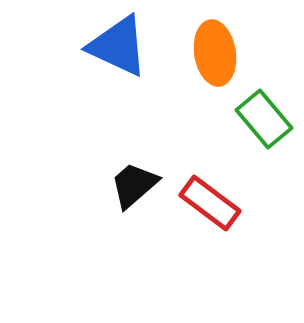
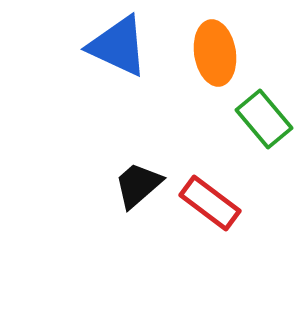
black trapezoid: moved 4 px right
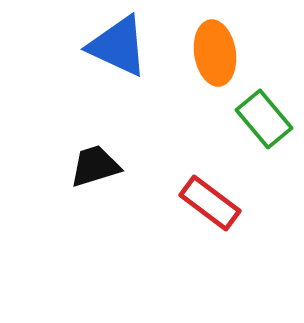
black trapezoid: moved 43 px left, 19 px up; rotated 24 degrees clockwise
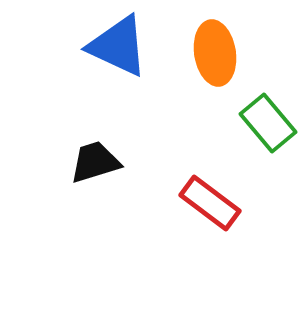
green rectangle: moved 4 px right, 4 px down
black trapezoid: moved 4 px up
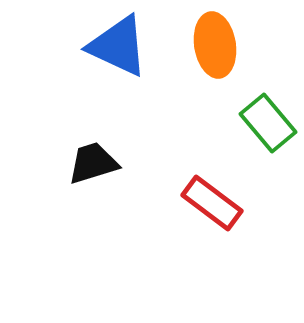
orange ellipse: moved 8 px up
black trapezoid: moved 2 px left, 1 px down
red rectangle: moved 2 px right
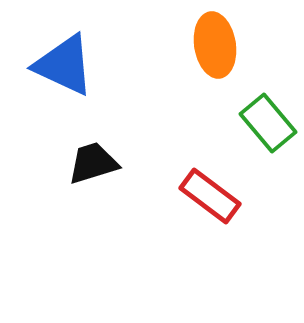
blue triangle: moved 54 px left, 19 px down
red rectangle: moved 2 px left, 7 px up
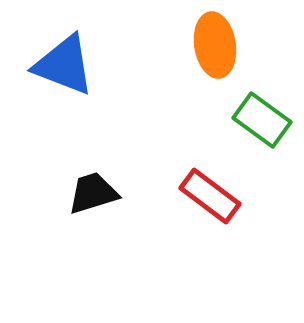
blue triangle: rotated 4 degrees counterclockwise
green rectangle: moved 6 px left, 3 px up; rotated 14 degrees counterclockwise
black trapezoid: moved 30 px down
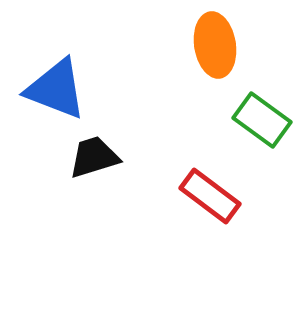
blue triangle: moved 8 px left, 24 px down
black trapezoid: moved 1 px right, 36 px up
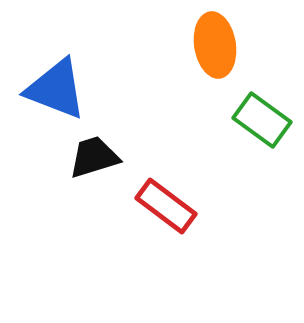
red rectangle: moved 44 px left, 10 px down
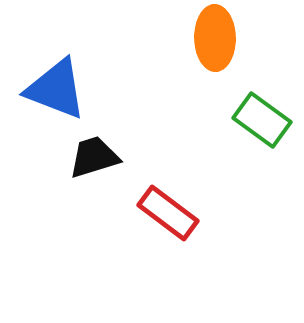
orange ellipse: moved 7 px up; rotated 8 degrees clockwise
red rectangle: moved 2 px right, 7 px down
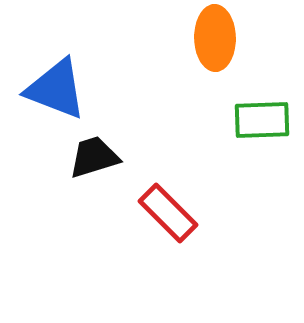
green rectangle: rotated 38 degrees counterclockwise
red rectangle: rotated 8 degrees clockwise
